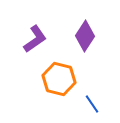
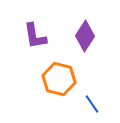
purple L-shape: moved 3 px up; rotated 116 degrees clockwise
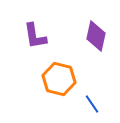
purple diamond: moved 11 px right; rotated 20 degrees counterclockwise
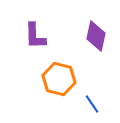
purple L-shape: rotated 8 degrees clockwise
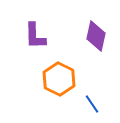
orange hexagon: rotated 12 degrees clockwise
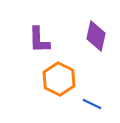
purple L-shape: moved 4 px right, 4 px down
blue line: rotated 30 degrees counterclockwise
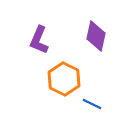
purple L-shape: rotated 24 degrees clockwise
orange hexagon: moved 5 px right
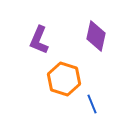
orange hexagon: rotated 8 degrees counterclockwise
blue line: rotated 42 degrees clockwise
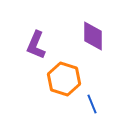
purple diamond: moved 3 px left; rotated 12 degrees counterclockwise
purple L-shape: moved 3 px left, 5 px down
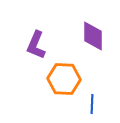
orange hexagon: rotated 16 degrees counterclockwise
blue line: rotated 24 degrees clockwise
